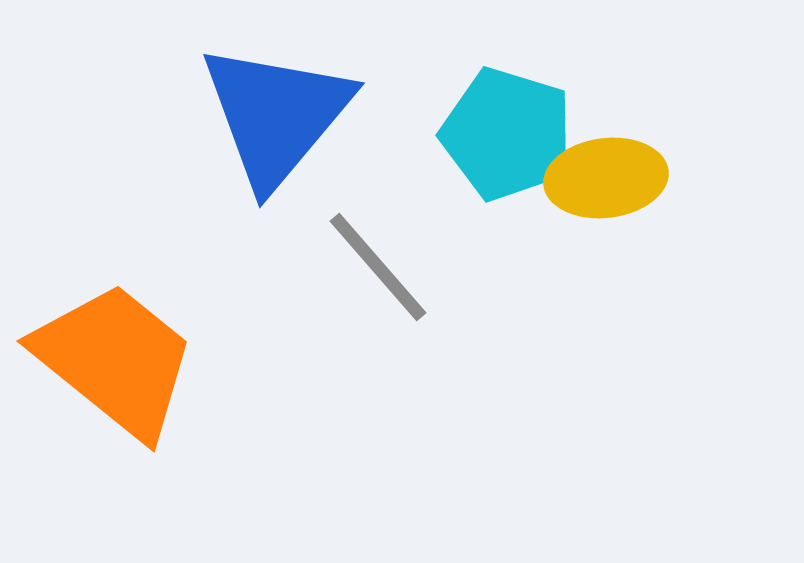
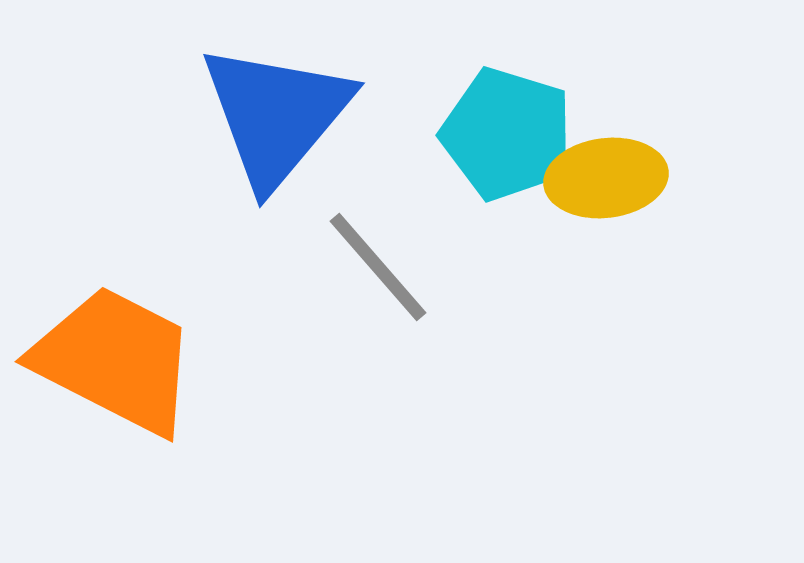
orange trapezoid: rotated 12 degrees counterclockwise
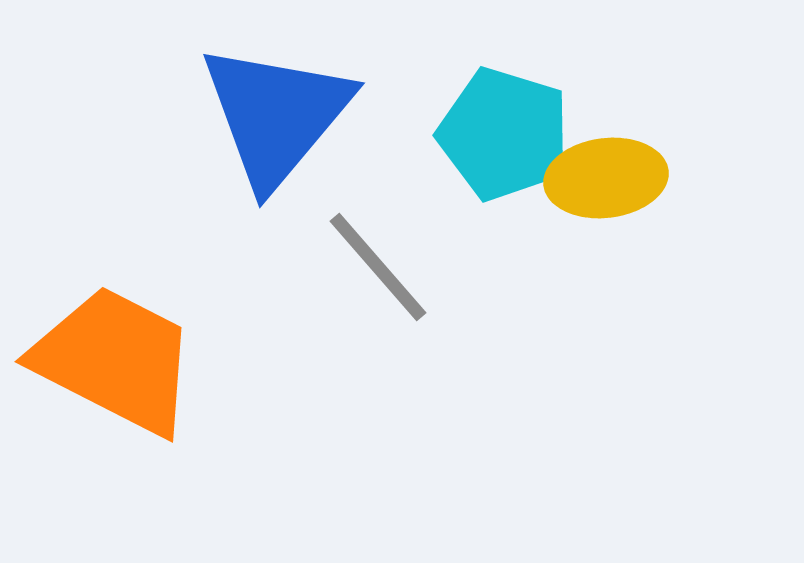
cyan pentagon: moved 3 px left
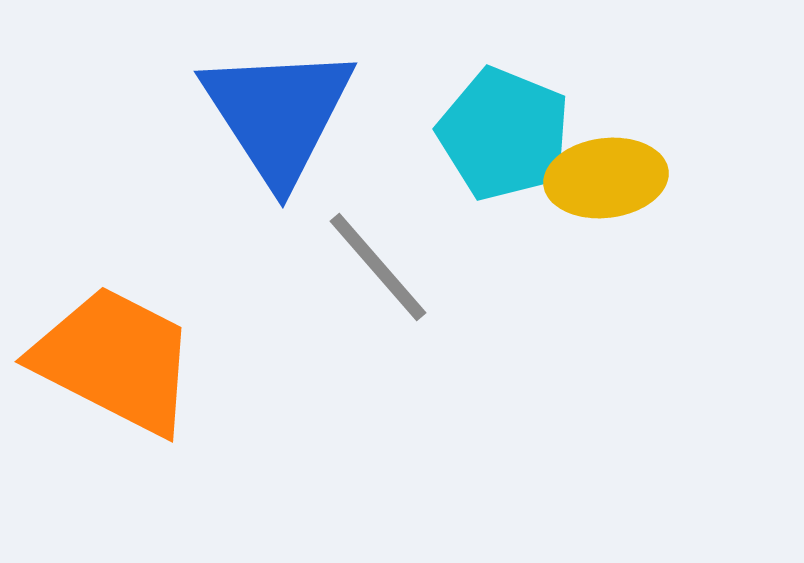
blue triangle: moved 2 px right, 1 px up; rotated 13 degrees counterclockwise
cyan pentagon: rotated 5 degrees clockwise
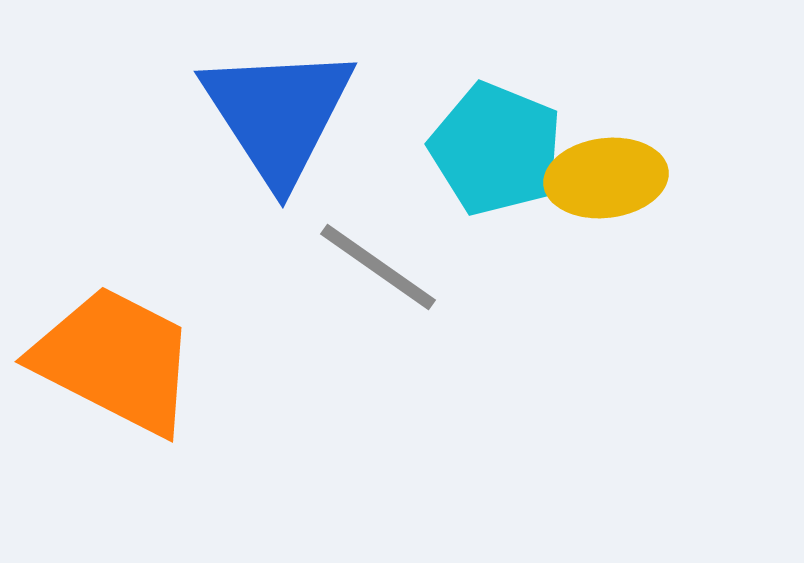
cyan pentagon: moved 8 px left, 15 px down
gray line: rotated 14 degrees counterclockwise
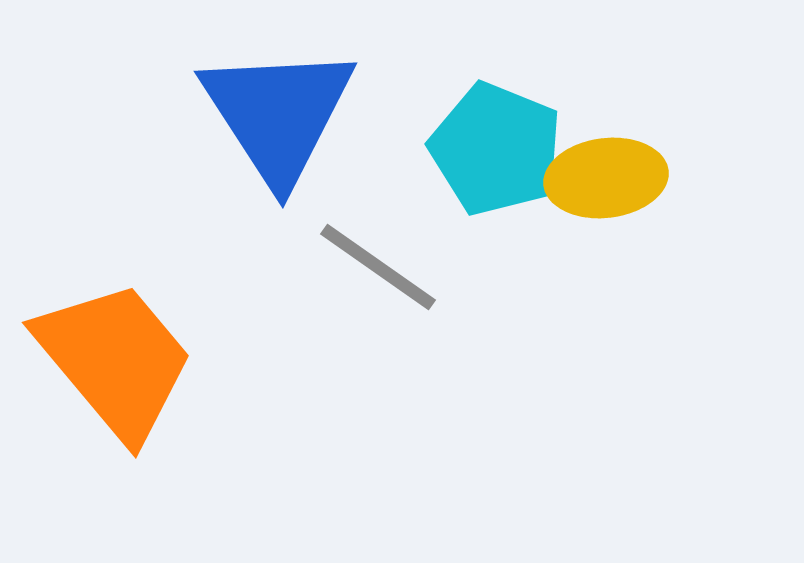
orange trapezoid: rotated 23 degrees clockwise
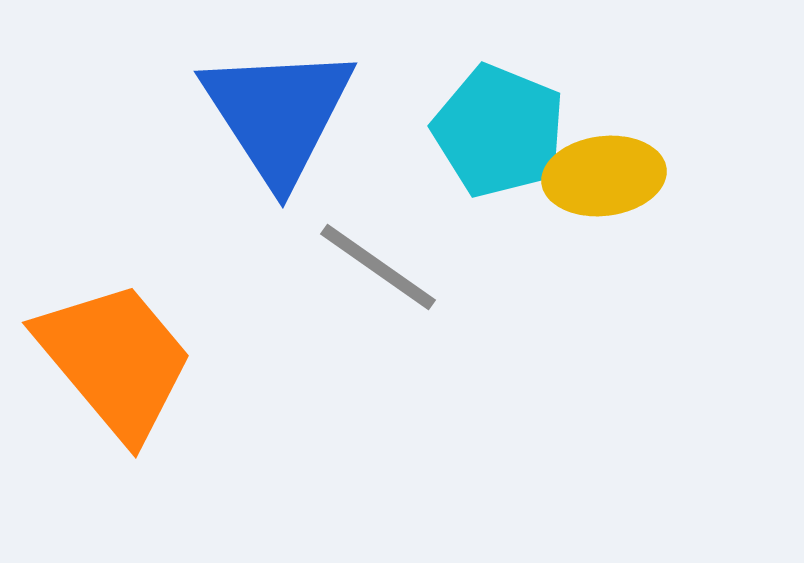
cyan pentagon: moved 3 px right, 18 px up
yellow ellipse: moved 2 px left, 2 px up
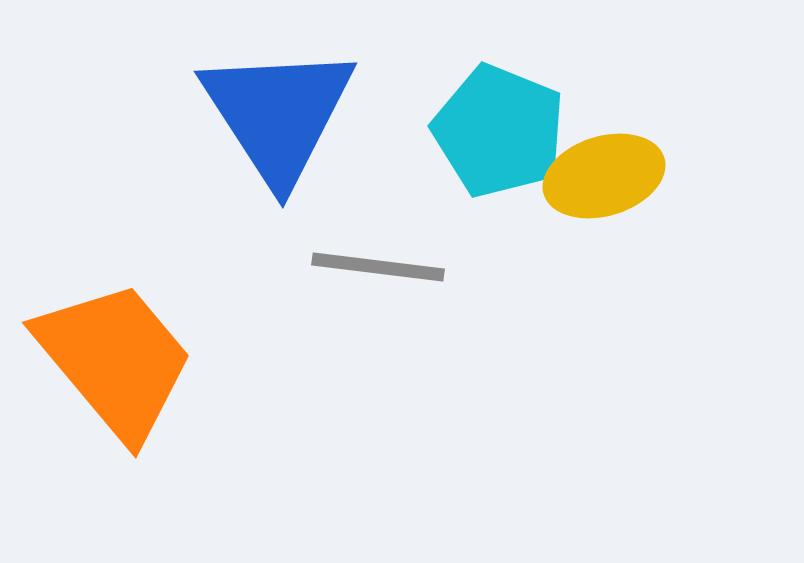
yellow ellipse: rotated 10 degrees counterclockwise
gray line: rotated 28 degrees counterclockwise
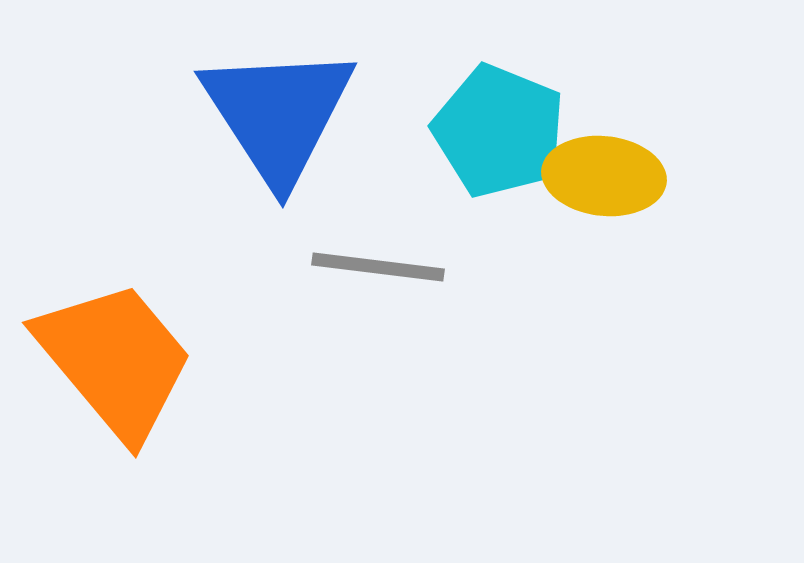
yellow ellipse: rotated 23 degrees clockwise
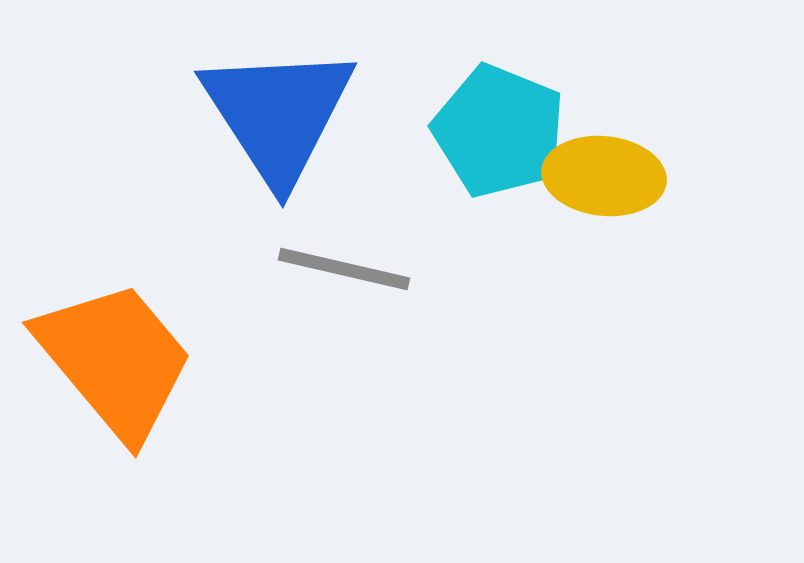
gray line: moved 34 px left, 2 px down; rotated 6 degrees clockwise
